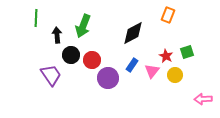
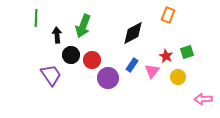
yellow circle: moved 3 px right, 2 px down
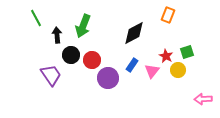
green line: rotated 30 degrees counterclockwise
black diamond: moved 1 px right
yellow circle: moved 7 px up
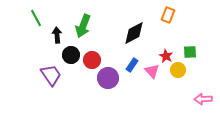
green square: moved 3 px right; rotated 16 degrees clockwise
pink triangle: rotated 21 degrees counterclockwise
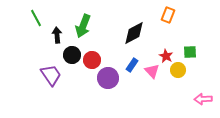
black circle: moved 1 px right
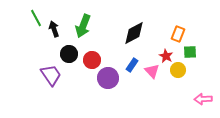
orange rectangle: moved 10 px right, 19 px down
black arrow: moved 3 px left, 6 px up; rotated 14 degrees counterclockwise
black circle: moved 3 px left, 1 px up
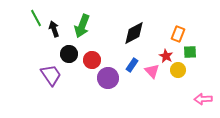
green arrow: moved 1 px left
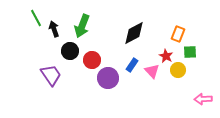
black circle: moved 1 px right, 3 px up
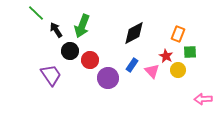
green line: moved 5 px up; rotated 18 degrees counterclockwise
black arrow: moved 2 px right, 1 px down; rotated 14 degrees counterclockwise
red circle: moved 2 px left
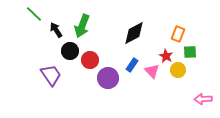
green line: moved 2 px left, 1 px down
